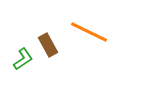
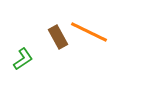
brown rectangle: moved 10 px right, 8 px up
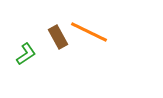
green L-shape: moved 3 px right, 5 px up
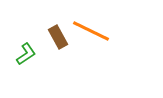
orange line: moved 2 px right, 1 px up
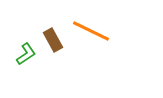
brown rectangle: moved 5 px left, 3 px down
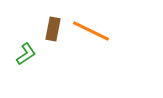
brown rectangle: moved 11 px up; rotated 40 degrees clockwise
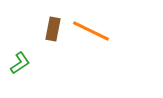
green L-shape: moved 6 px left, 9 px down
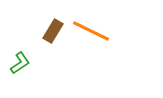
brown rectangle: moved 2 px down; rotated 20 degrees clockwise
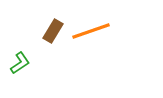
orange line: rotated 45 degrees counterclockwise
